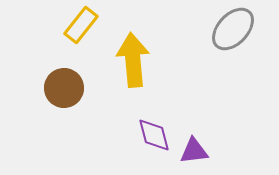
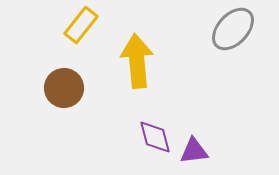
yellow arrow: moved 4 px right, 1 px down
purple diamond: moved 1 px right, 2 px down
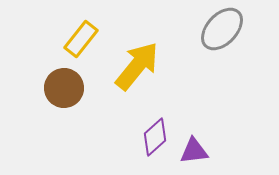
yellow rectangle: moved 14 px down
gray ellipse: moved 11 px left
yellow arrow: moved 5 px down; rotated 44 degrees clockwise
purple diamond: rotated 63 degrees clockwise
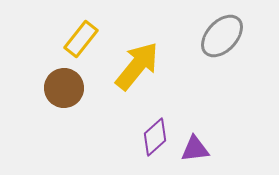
gray ellipse: moved 7 px down
purple triangle: moved 1 px right, 2 px up
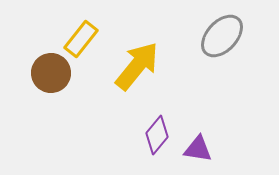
brown circle: moved 13 px left, 15 px up
purple diamond: moved 2 px right, 2 px up; rotated 9 degrees counterclockwise
purple triangle: moved 3 px right; rotated 16 degrees clockwise
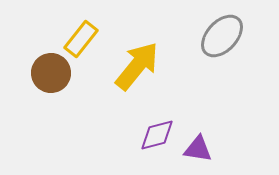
purple diamond: rotated 36 degrees clockwise
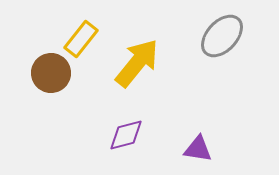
yellow arrow: moved 3 px up
purple diamond: moved 31 px left
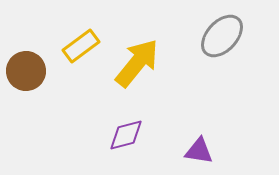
yellow rectangle: moved 7 px down; rotated 15 degrees clockwise
brown circle: moved 25 px left, 2 px up
purple triangle: moved 1 px right, 2 px down
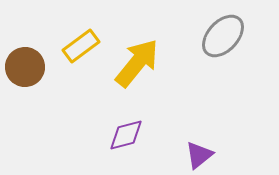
gray ellipse: moved 1 px right
brown circle: moved 1 px left, 4 px up
purple triangle: moved 4 px down; rotated 48 degrees counterclockwise
